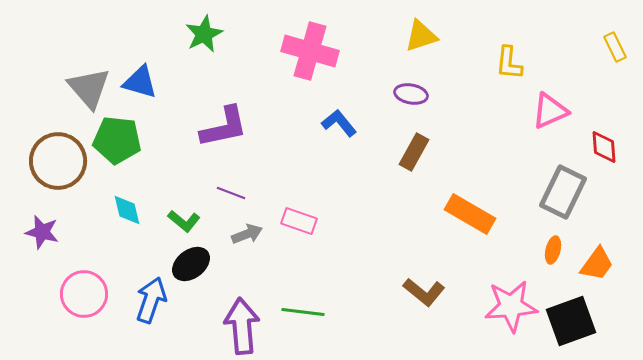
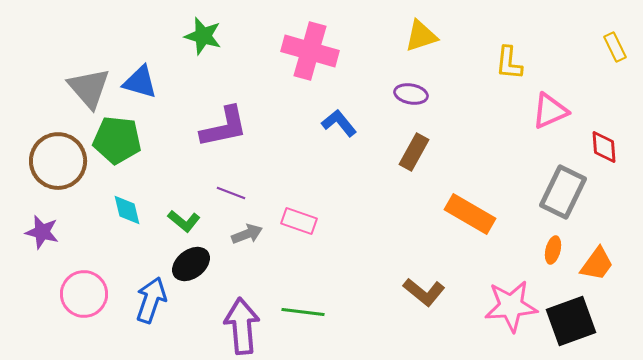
green star: moved 1 px left, 2 px down; rotated 30 degrees counterclockwise
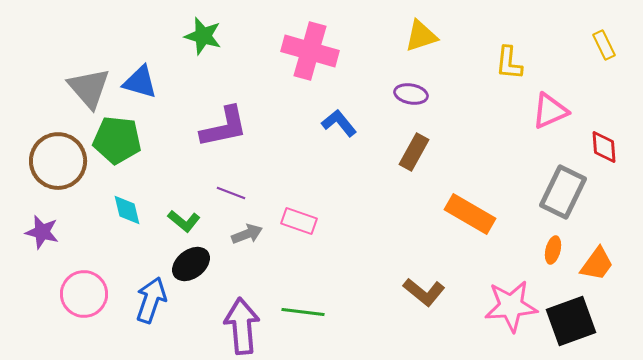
yellow rectangle: moved 11 px left, 2 px up
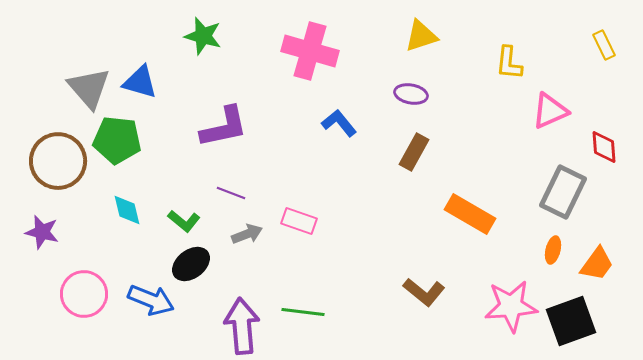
blue arrow: rotated 93 degrees clockwise
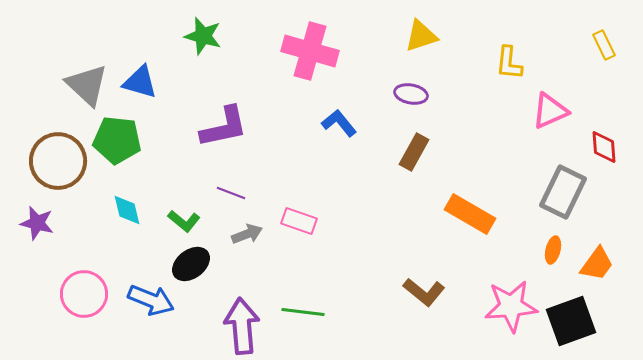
gray triangle: moved 2 px left, 3 px up; rotated 6 degrees counterclockwise
purple star: moved 5 px left, 9 px up
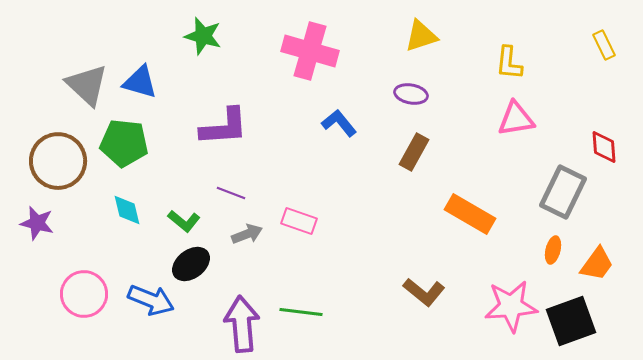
pink triangle: moved 34 px left, 8 px down; rotated 15 degrees clockwise
purple L-shape: rotated 8 degrees clockwise
green pentagon: moved 7 px right, 3 px down
green line: moved 2 px left
purple arrow: moved 2 px up
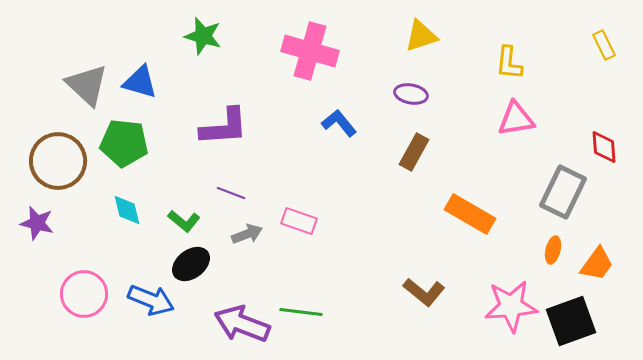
purple arrow: rotated 64 degrees counterclockwise
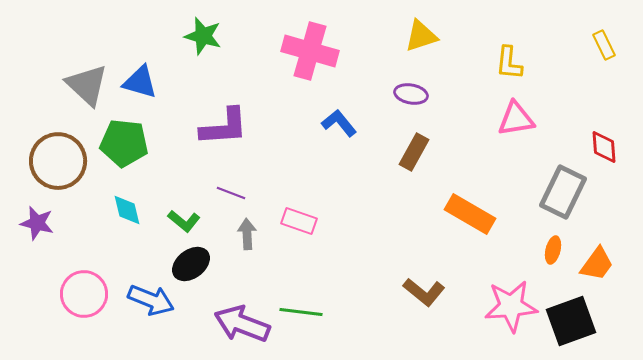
gray arrow: rotated 72 degrees counterclockwise
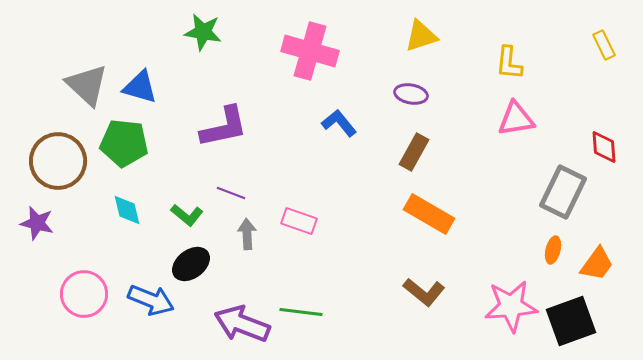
green star: moved 4 px up; rotated 6 degrees counterclockwise
blue triangle: moved 5 px down
purple L-shape: rotated 8 degrees counterclockwise
orange rectangle: moved 41 px left
green L-shape: moved 3 px right, 6 px up
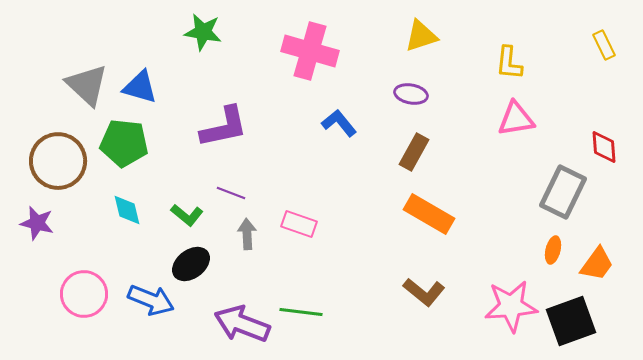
pink rectangle: moved 3 px down
